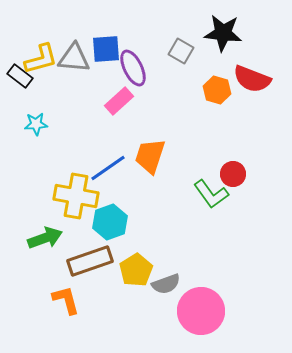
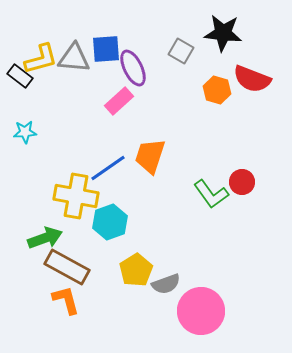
cyan star: moved 11 px left, 8 px down
red circle: moved 9 px right, 8 px down
brown rectangle: moved 23 px left, 6 px down; rotated 48 degrees clockwise
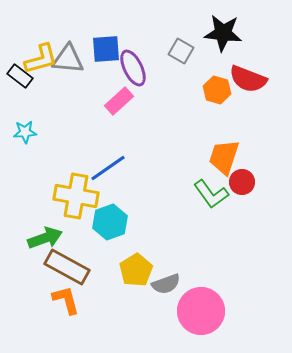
gray triangle: moved 6 px left, 1 px down
red semicircle: moved 4 px left
orange trapezoid: moved 74 px right, 1 px down
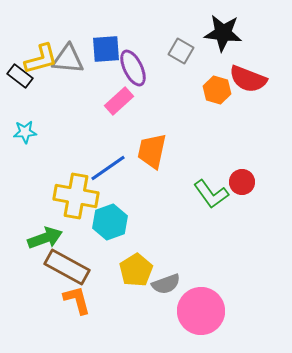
orange trapezoid: moved 72 px left, 6 px up; rotated 6 degrees counterclockwise
orange L-shape: moved 11 px right
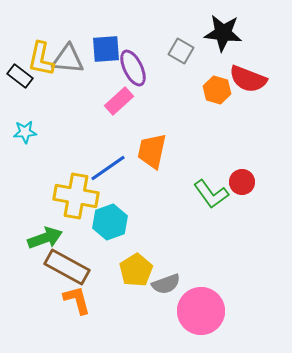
yellow L-shape: rotated 117 degrees clockwise
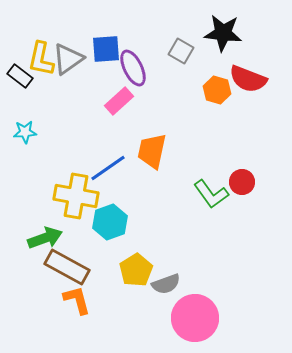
gray triangle: rotated 40 degrees counterclockwise
pink circle: moved 6 px left, 7 px down
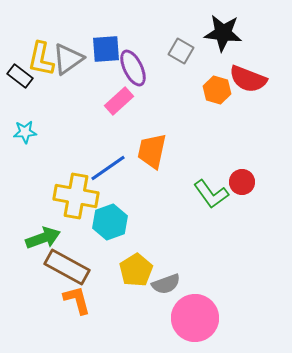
green arrow: moved 2 px left
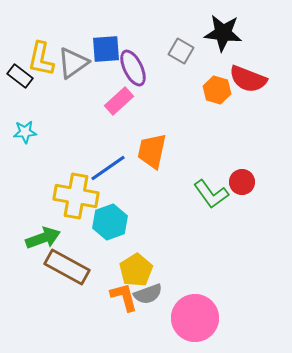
gray triangle: moved 5 px right, 4 px down
gray semicircle: moved 18 px left, 10 px down
orange L-shape: moved 47 px right, 3 px up
